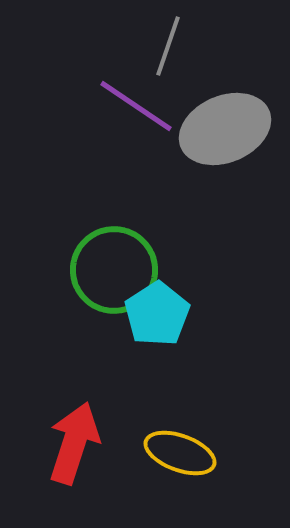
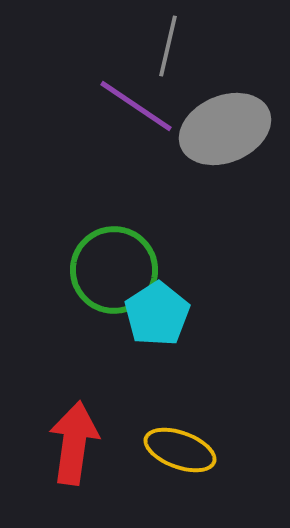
gray line: rotated 6 degrees counterclockwise
red arrow: rotated 10 degrees counterclockwise
yellow ellipse: moved 3 px up
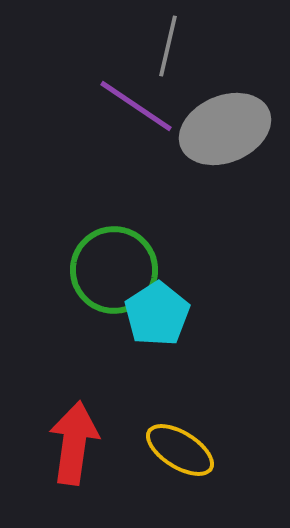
yellow ellipse: rotated 12 degrees clockwise
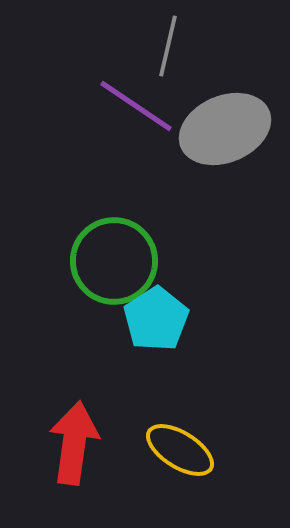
green circle: moved 9 px up
cyan pentagon: moved 1 px left, 5 px down
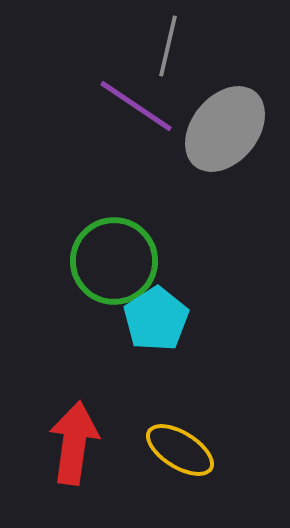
gray ellipse: rotated 28 degrees counterclockwise
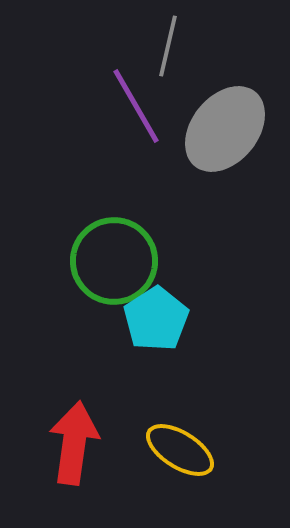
purple line: rotated 26 degrees clockwise
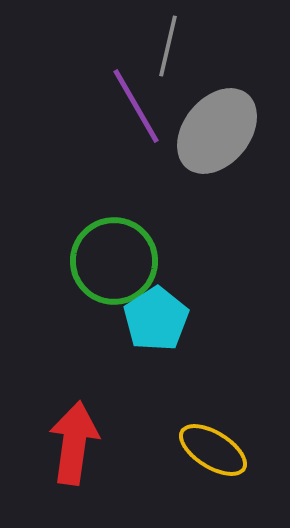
gray ellipse: moved 8 px left, 2 px down
yellow ellipse: moved 33 px right
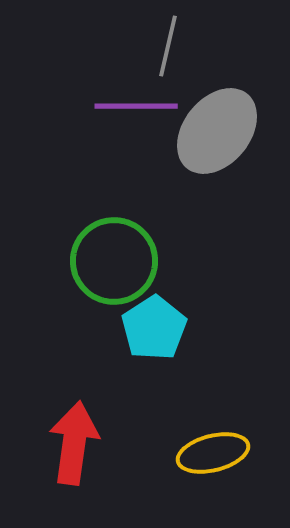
purple line: rotated 60 degrees counterclockwise
cyan pentagon: moved 2 px left, 9 px down
yellow ellipse: moved 3 px down; rotated 46 degrees counterclockwise
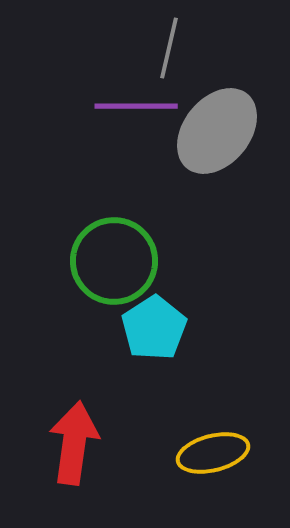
gray line: moved 1 px right, 2 px down
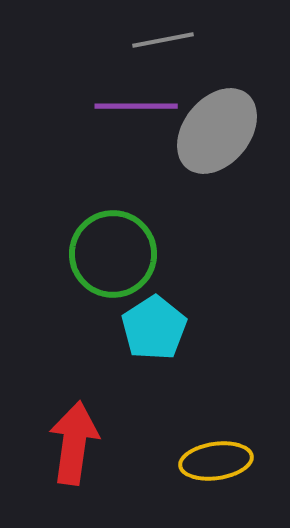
gray line: moved 6 px left, 8 px up; rotated 66 degrees clockwise
green circle: moved 1 px left, 7 px up
yellow ellipse: moved 3 px right, 8 px down; rotated 6 degrees clockwise
